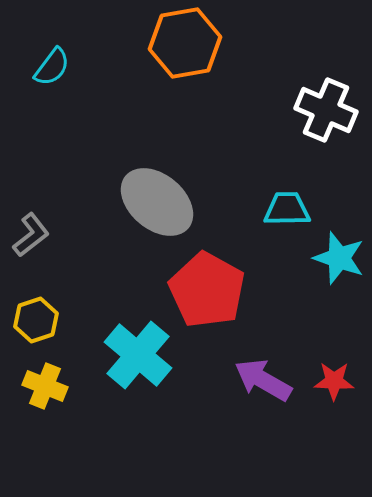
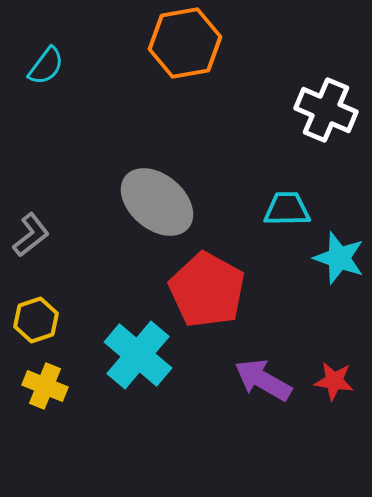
cyan semicircle: moved 6 px left, 1 px up
red star: rotated 6 degrees clockwise
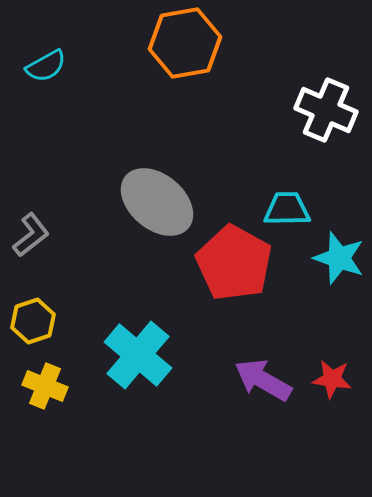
cyan semicircle: rotated 24 degrees clockwise
red pentagon: moved 27 px right, 27 px up
yellow hexagon: moved 3 px left, 1 px down
red star: moved 2 px left, 2 px up
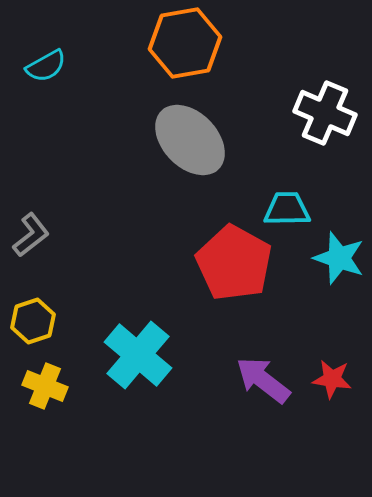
white cross: moved 1 px left, 3 px down
gray ellipse: moved 33 px right, 62 px up; rotated 6 degrees clockwise
purple arrow: rotated 8 degrees clockwise
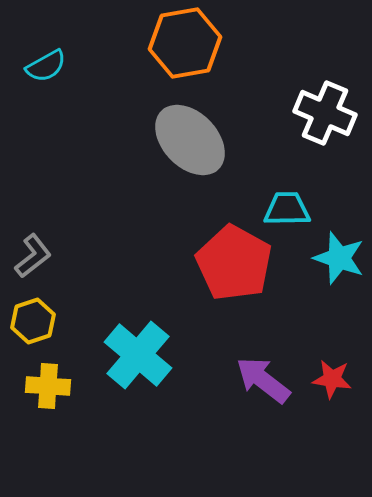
gray L-shape: moved 2 px right, 21 px down
yellow cross: moved 3 px right; rotated 18 degrees counterclockwise
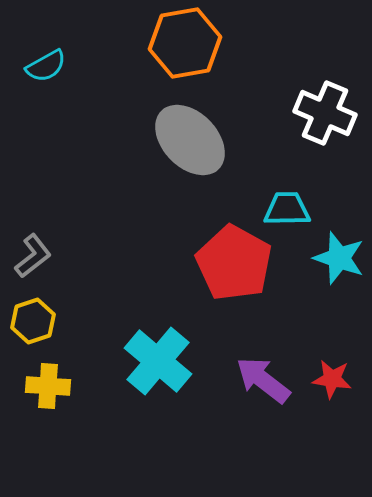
cyan cross: moved 20 px right, 6 px down
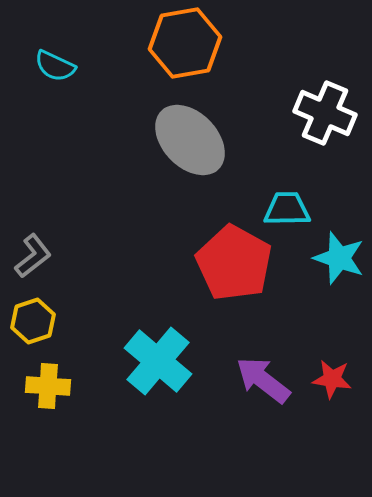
cyan semicircle: moved 9 px right; rotated 54 degrees clockwise
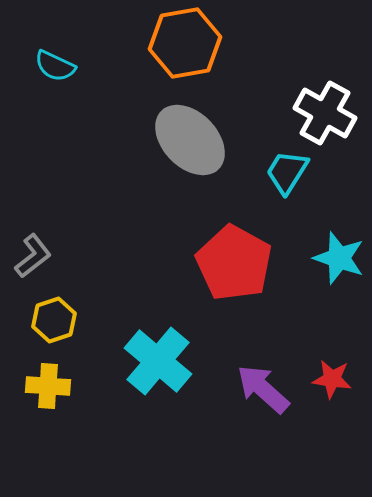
white cross: rotated 6 degrees clockwise
cyan trapezoid: moved 37 px up; rotated 57 degrees counterclockwise
yellow hexagon: moved 21 px right, 1 px up
purple arrow: moved 9 px down; rotated 4 degrees clockwise
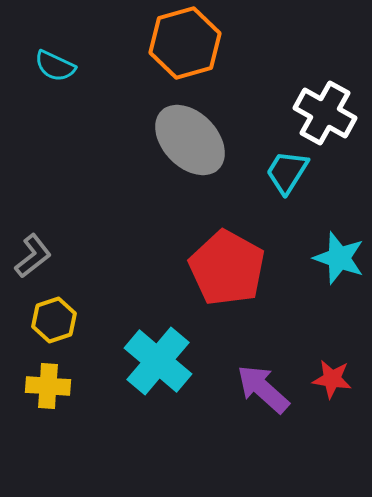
orange hexagon: rotated 6 degrees counterclockwise
red pentagon: moved 7 px left, 5 px down
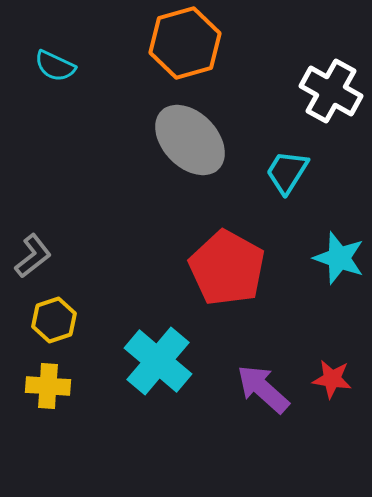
white cross: moved 6 px right, 22 px up
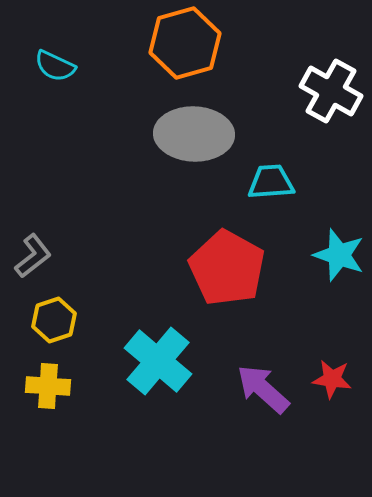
gray ellipse: moved 4 px right, 6 px up; rotated 44 degrees counterclockwise
cyan trapezoid: moved 16 px left, 10 px down; rotated 54 degrees clockwise
cyan star: moved 3 px up
